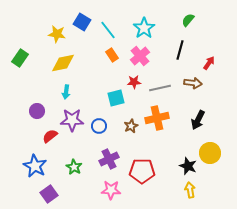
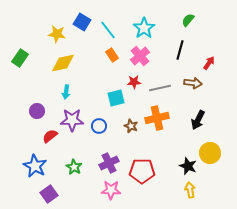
brown star: rotated 24 degrees counterclockwise
purple cross: moved 4 px down
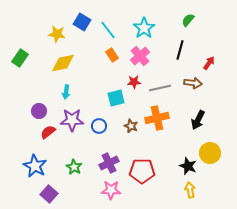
purple circle: moved 2 px right
red semicircle: moved 2 px left, 4 px up
purple square: rotated 12 degrees counterclockwise
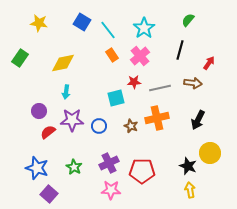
yellow star: moved 18 px left, 11 px up
blue star: moved 2 px right, 2 px down; rotated 10 degrees counterclockwise
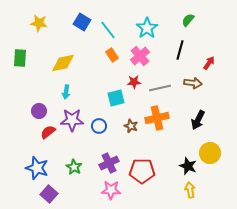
cyan star: moved 3 px right
green rectangle: rotated 30 degrees counterclockwise
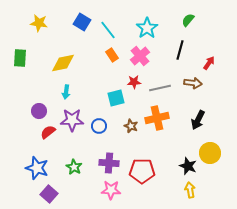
purple cross: rotated 30 degrees clockwise
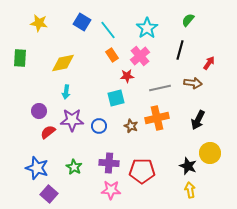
red star: moved 7 px left, 6 px up
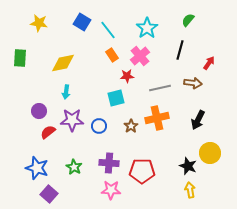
brown star: rotated 16 degrees clockwise
